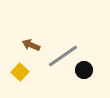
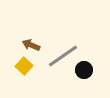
yellow square: moved 4 px right, 6 px up
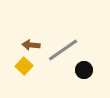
brown arrow: rotated 18 degrees counterclockwise
gray line: moved 6 px up
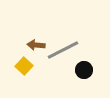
brown arrow: moved 5 px right
gray line: rotated 8 degrees clockwise
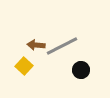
gray line: moved 1 px left, 4 px up
black circle: moved 3 px left
